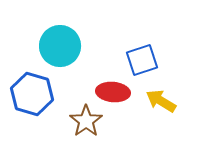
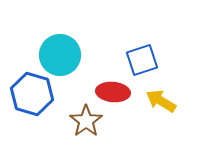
cyan circle: moved 9 px down
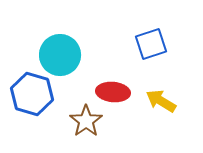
blue square: moved 9 px right, 16 px up
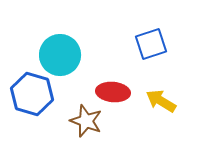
brown star: rotated 16 degrees counterclockwise
